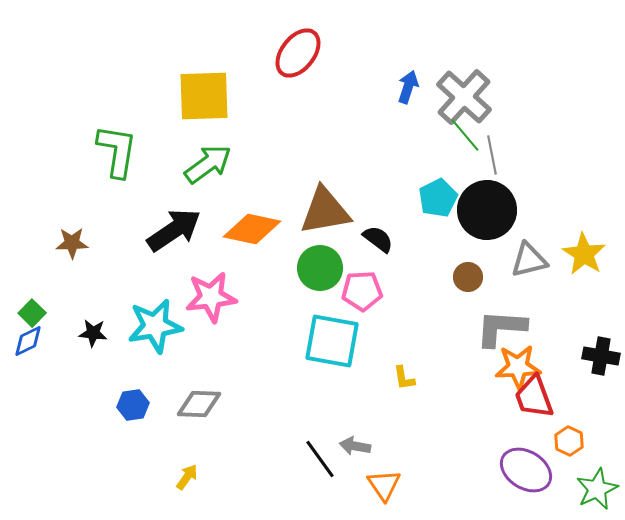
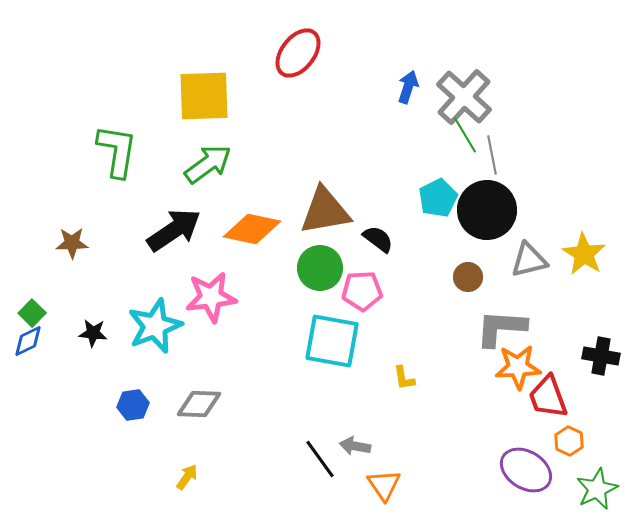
green line: rotated 9 degrees clockwise
cyan star: rotated 12 degrees counterclockwise
red trapezoid: moved 14 px right
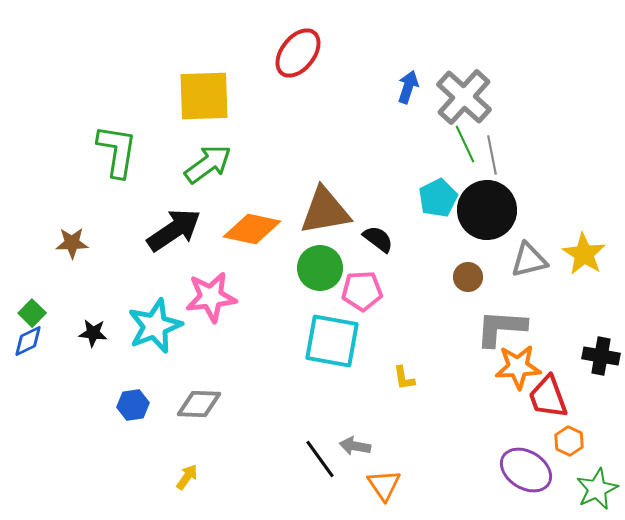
green line: moved 9 px down; rotated 6 degrees clockwise
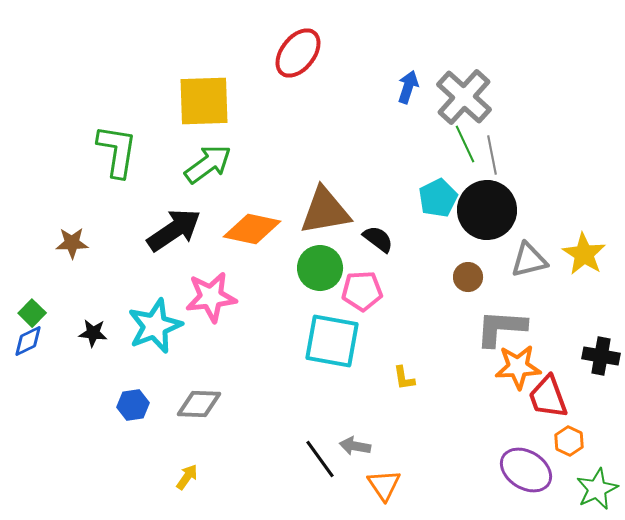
yellow square: moved 5 px down
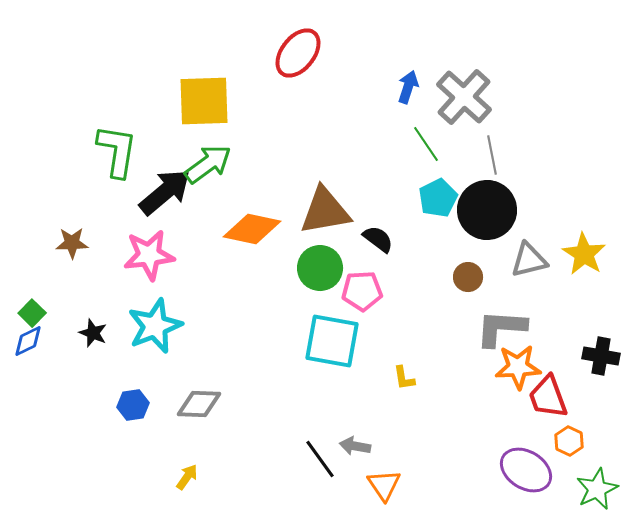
green line: moved 39 px left; rotated 9 degrees counterclockwise
black arrow: moved 9 px left, 38 px up; rotated 6 degrees counterclockwise
pink star: moved 62 px left, 42 px up
black star: rotated 16 degrees clockwise
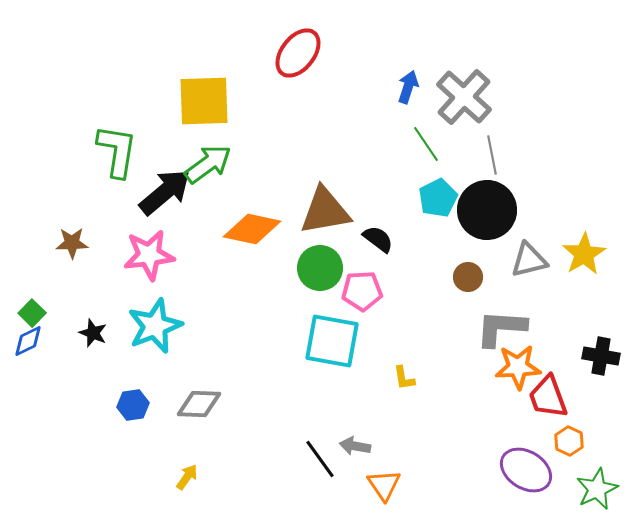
yellow star: rotated 9 degrees clockwise
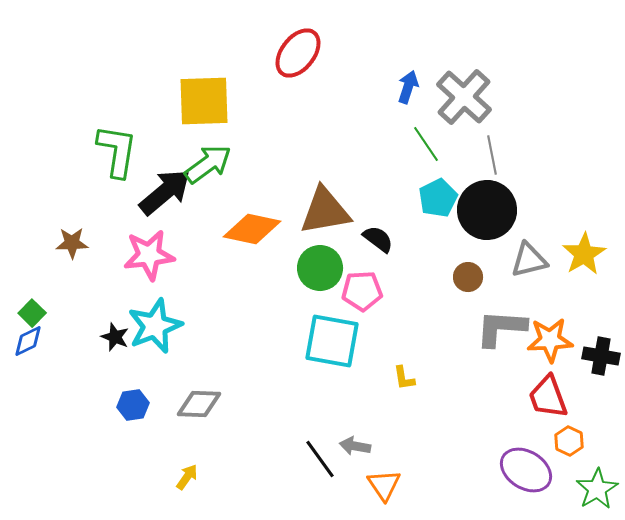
black star: moved 22 px right, 4 px down
orange star: moved 32 px right, 27 px up
green star: rotated 6 degrees counterclockwise
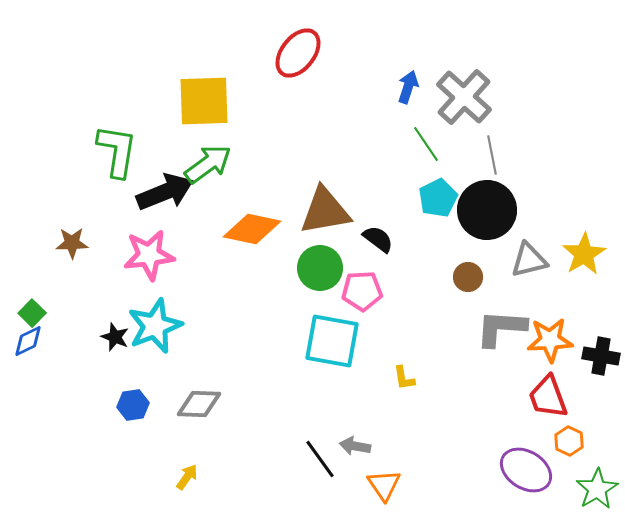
black arrow: rotated 18 degrees clockwise
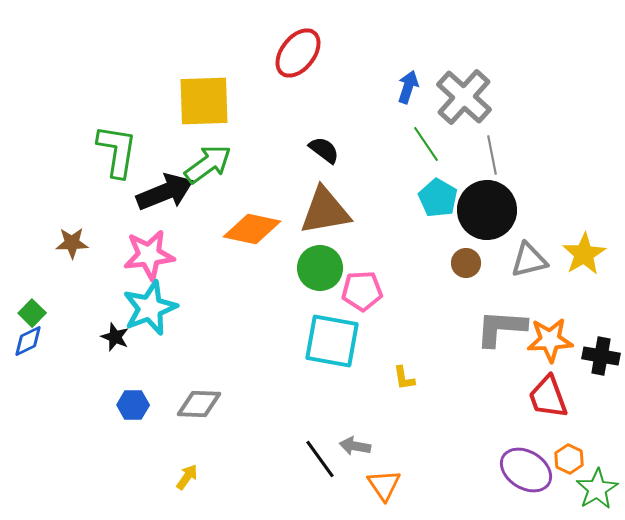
cyan pentagon: rotated 15 degrees counterclockwise
black semicircle: moved 54 px left, 89 px up
brown circle: moved 2 px left, 14 px up
cyan star: moved 5 px left, 18 px up
blue hexagon: rotated 8 degrees clockwise
orange hexagon: moved 18 px down
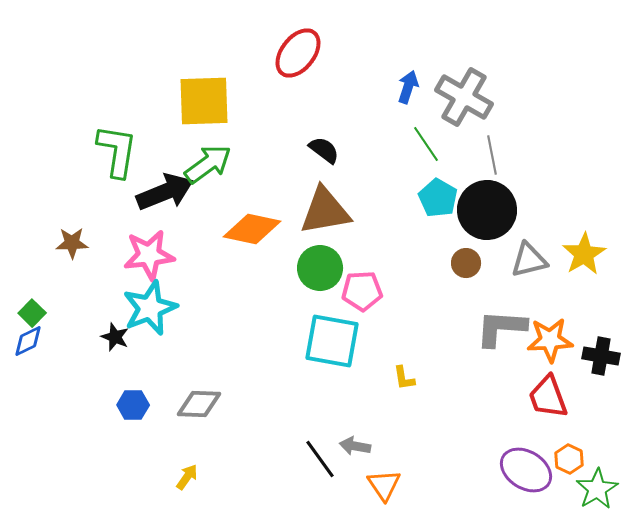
gray cross: rotated 12 degrees counterclockwise
